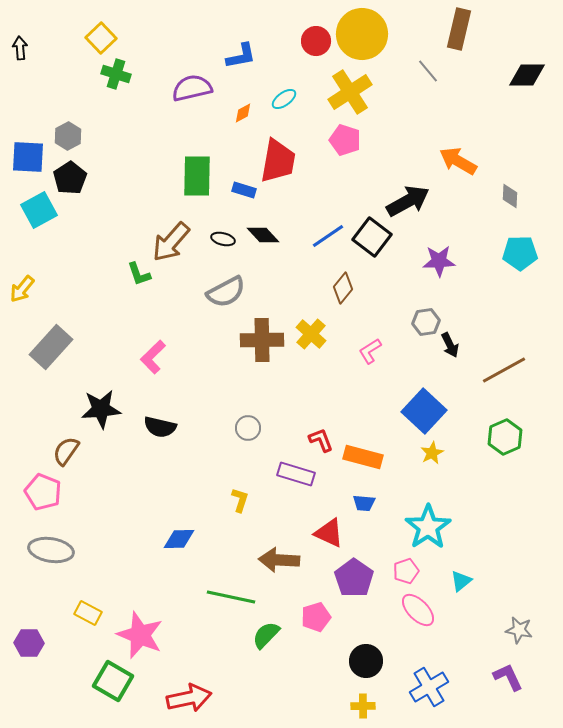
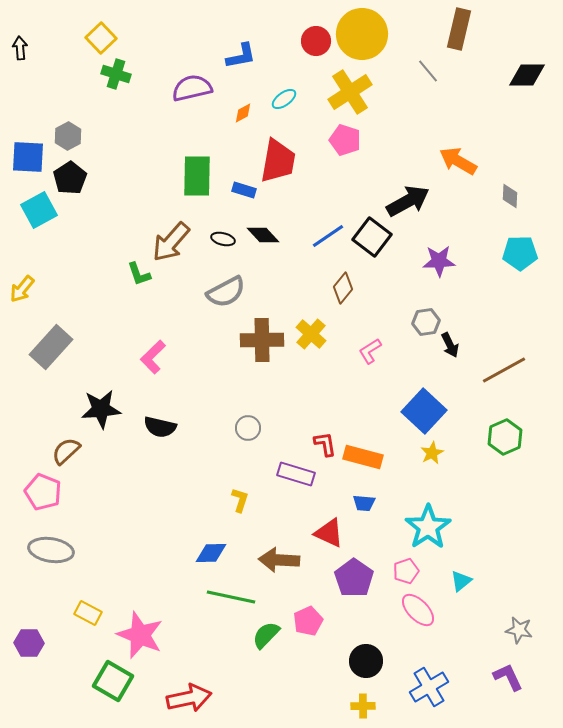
red L-shape at (321, 440): moved 4 px right, 4 px down; rotated 12 degrees clockwise
brown semicircle at (66, 451): rotated 12 degrees clockwise
blue diamond at (179, 539): moved 32 px right, 14 px down
pink pentagon at (316, 617): moved 8 px left, 4 px down; rotated 8 degrees counterclockwise
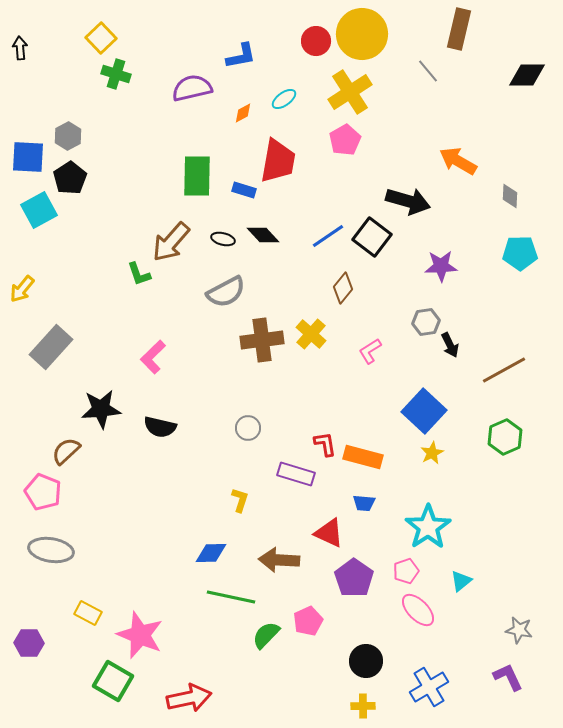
pink pentagon at (345, 140): rotated 24 degrees clockwise
black arrow at (408, 201): rotated 45 degrees clockwise
purple star at (439, 261): moved 2 px right, 5 px down
brown cross at (262, 340): rotated 6 degrees counterclockwise
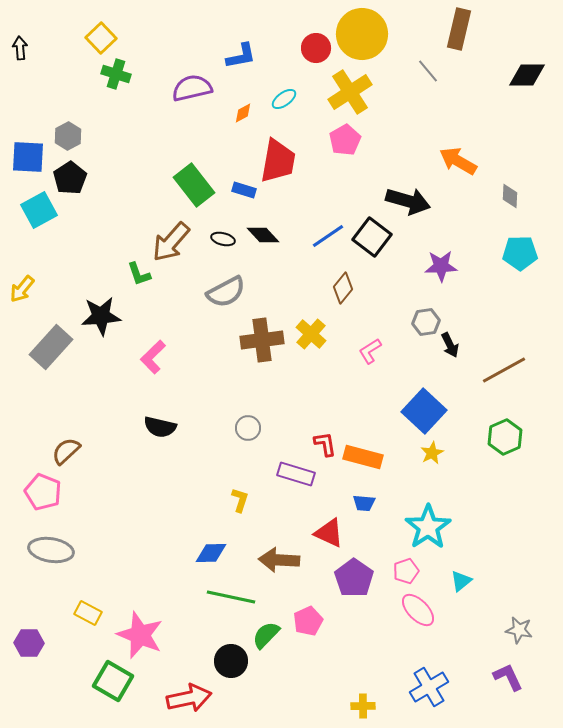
red circle at (316, 41): moved 7 px down
green rectangle at (197, 176): moved 3 px left, 9 px down; rotated 39 degrees counterclockwise
black star at (101, 409): moved 93 px up
black circle at (366, 661): moved 135 px left
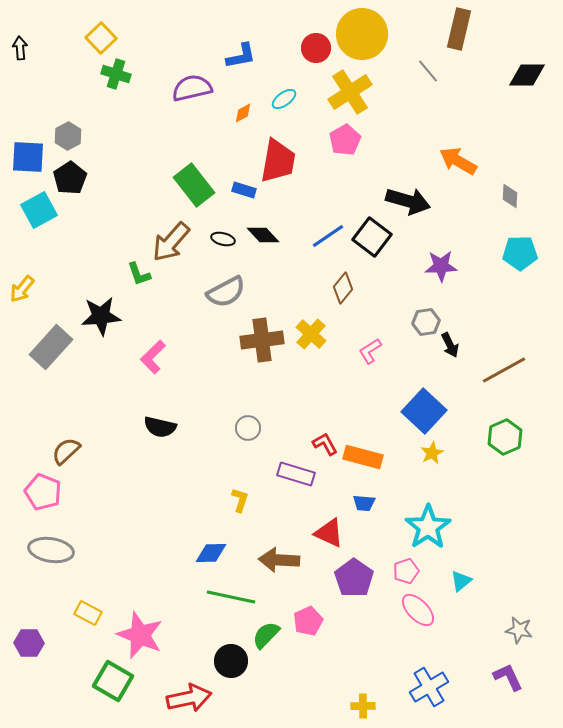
red L-shape at (325, 444): rotated 20 degrees counterclockwise
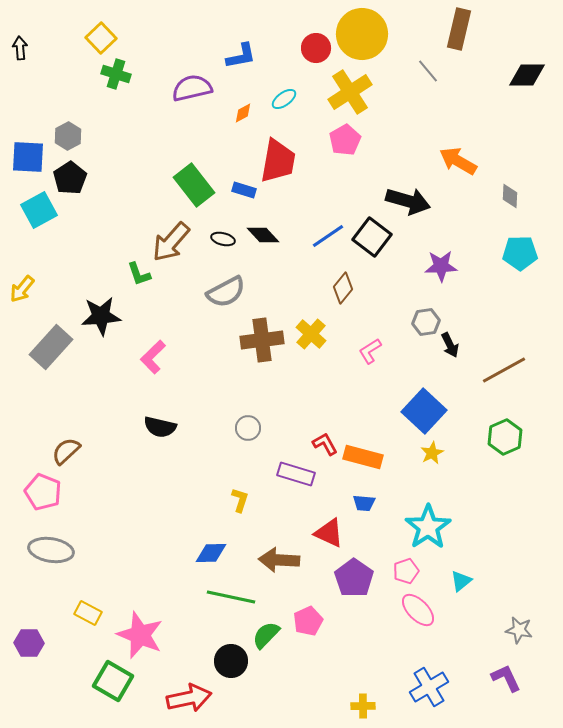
purple L-shape at (508, 677): moved 2 px left, 1 px down
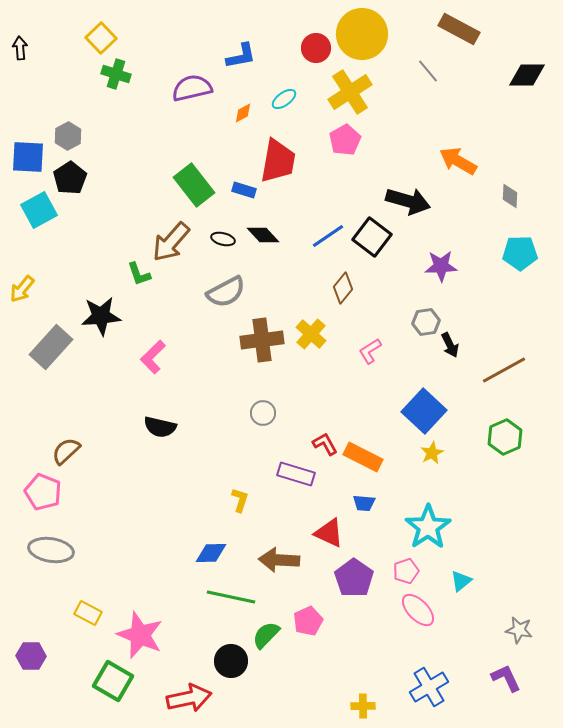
brown rectangle at (459, 29): rotated 75 degrees counterclockwise
gray circle at (248, 428): moved 15 px right, 15 px up
orange rectangle at (363, 457): rotated 12 degrees clockwise
purple hexagon at (29, 643): moved 2 px right, 13 px down
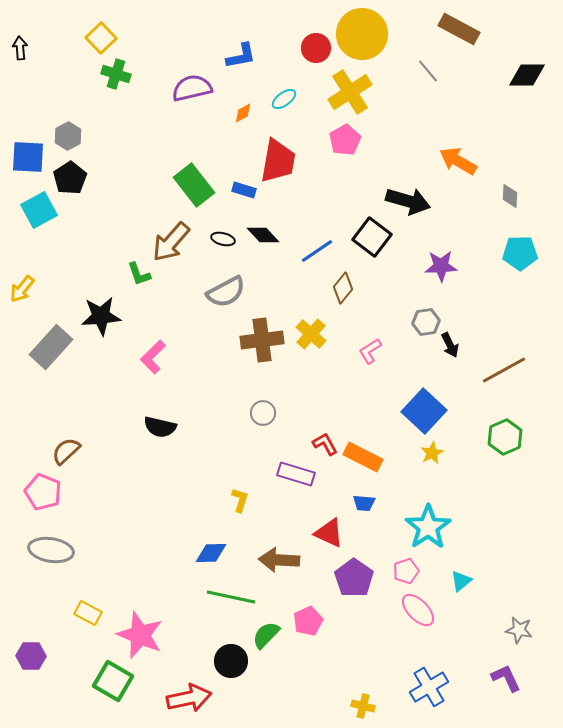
blue line at (328, 236): moved 11 px left, 15 px down
yellow cross at (363, 706): rotated 15 degrees clockwise
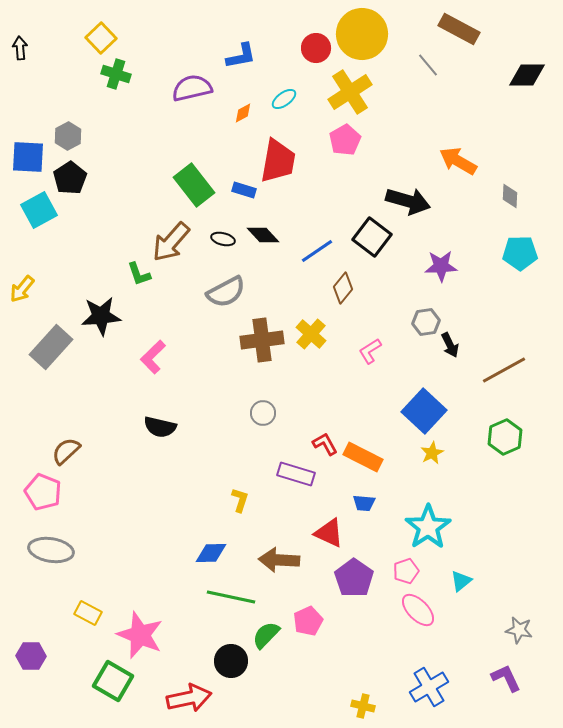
gray line at (428, 71): moved 6 px up
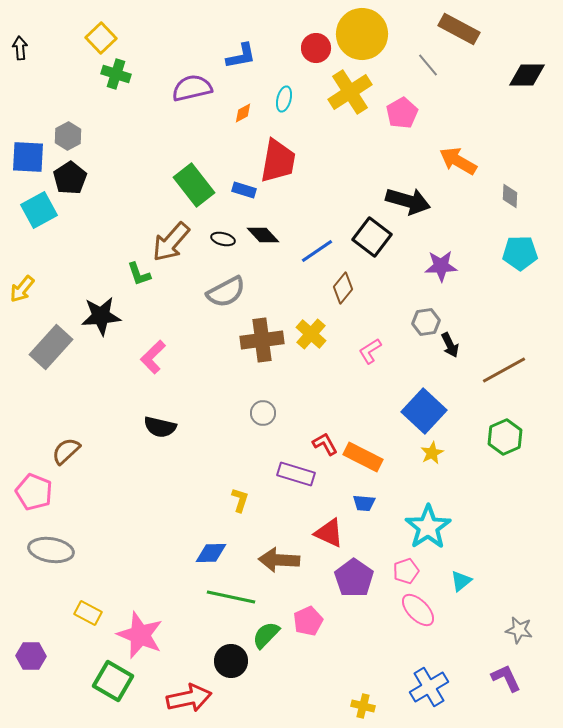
cyan ellipse at (284, 99): rotated 40 degrees counterclockwise
pink pentagon at (345, 140): moved 57 px right, 27 px up
pink pentagon at (43, 492): moved 9 px left
